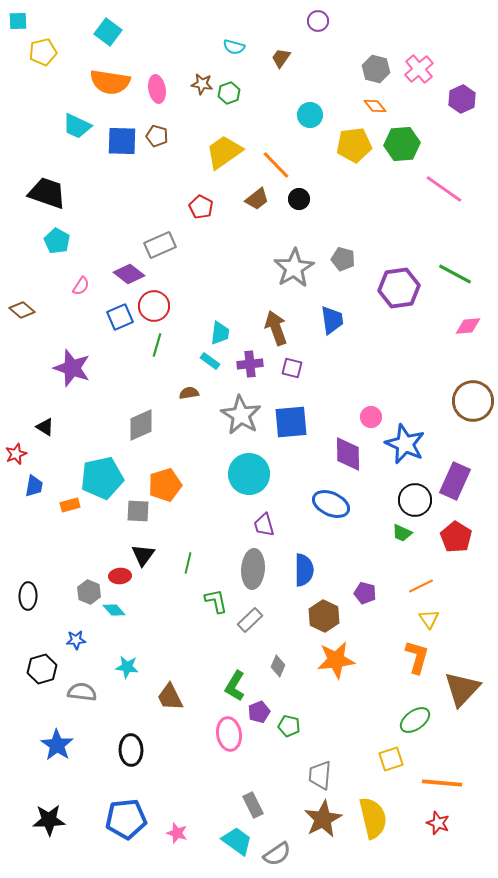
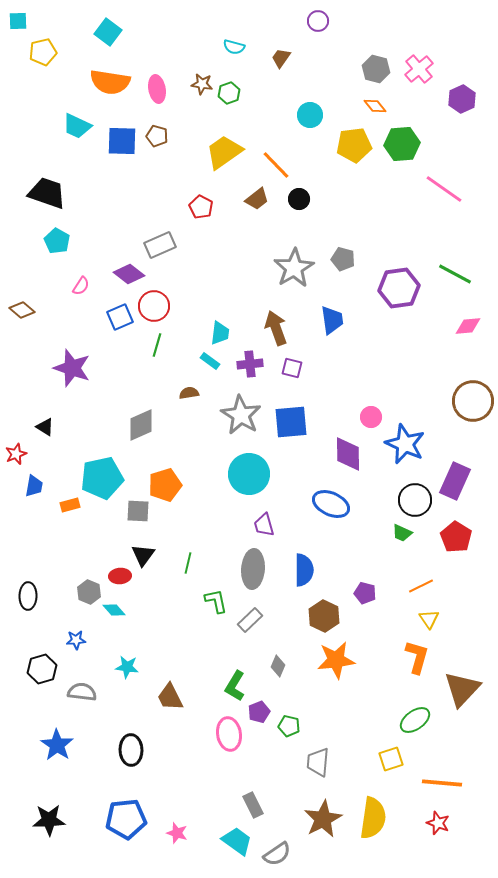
gray trapezoid at (320, 775): moved 2 px left, 13 px up
yellow semicircle at (373, 818): rotated 21 degrees clockwise
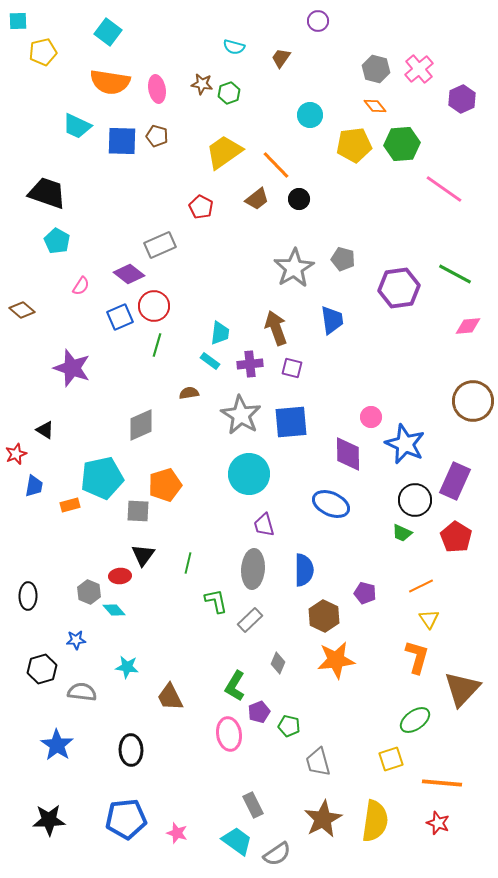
black triangle at (45, 427): moved 3 px down
gray diamond at (278, 666): moved 3 px up
gray trapezoid at (318, 762): rotated 20 degrees counterclockwise
yellow semicircle at (373, 818): moved 2 px right, 3 px down
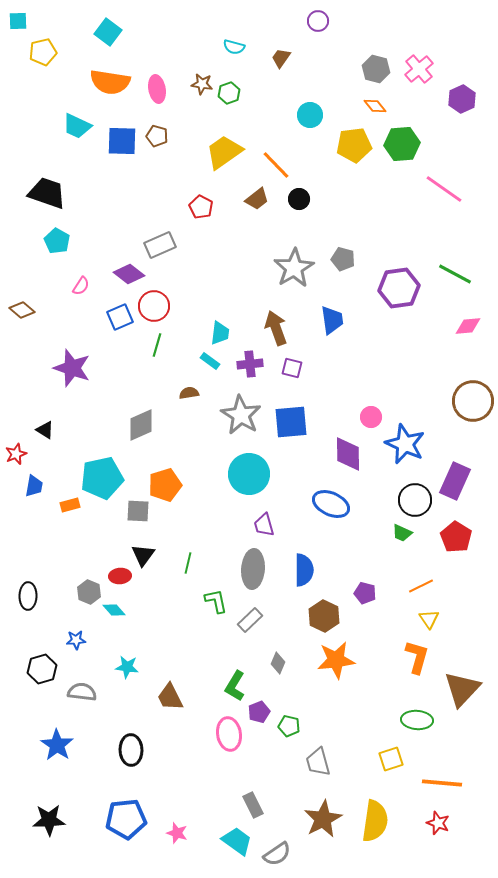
green ellipse at (415, 720): moved 2 px right; rotated 40 degrees clockwise
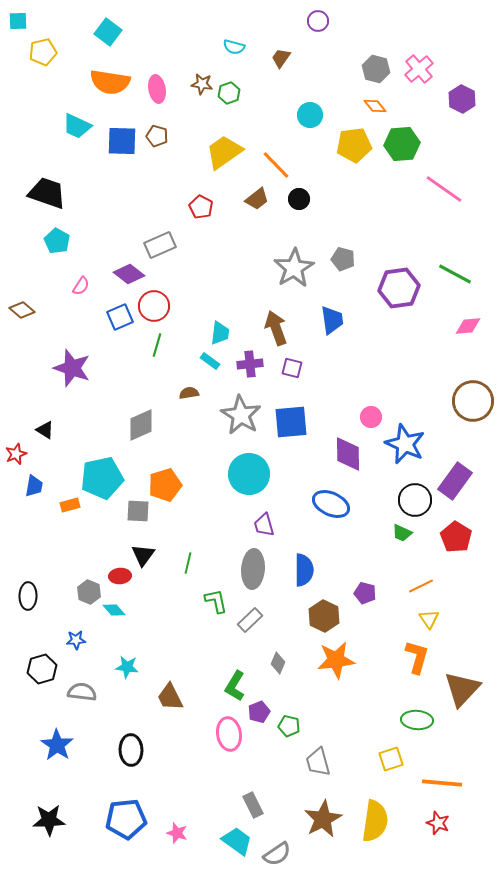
purple hexagon at (462, 99): rotated 8 degrees counterclockwise
purple rectangle at (455, 481): rotated 12 degrees clockwise
